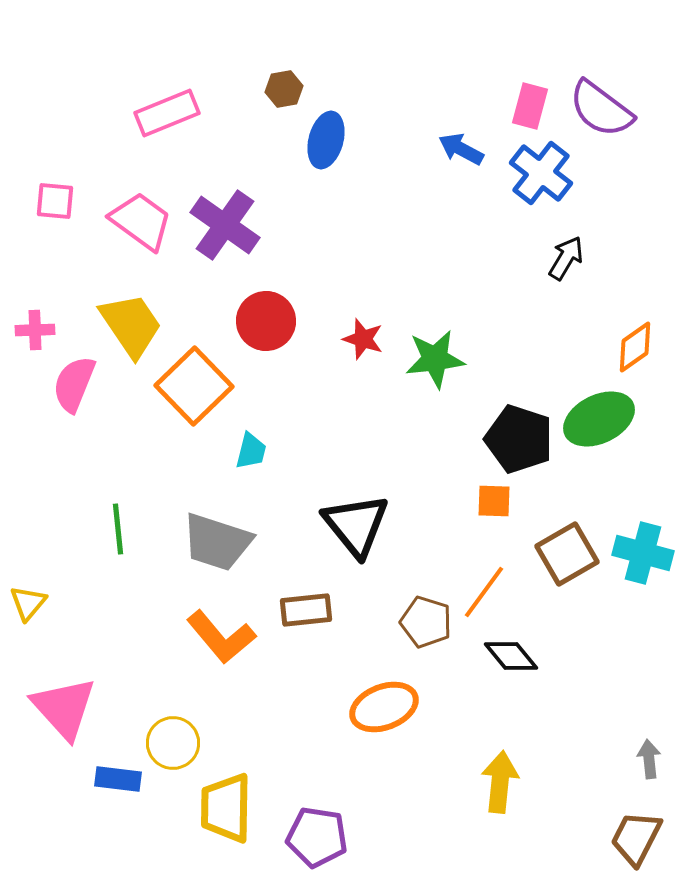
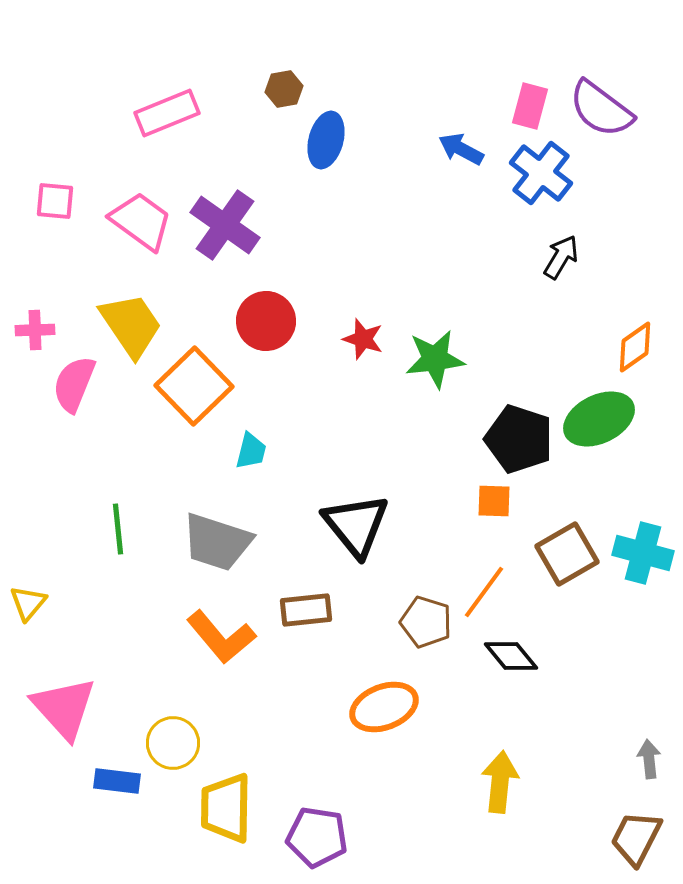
black arrow at (566, 258): moved 5 px left, 1 px up
blue rectangle at (118, 779): moved 1 px left, 2 px down
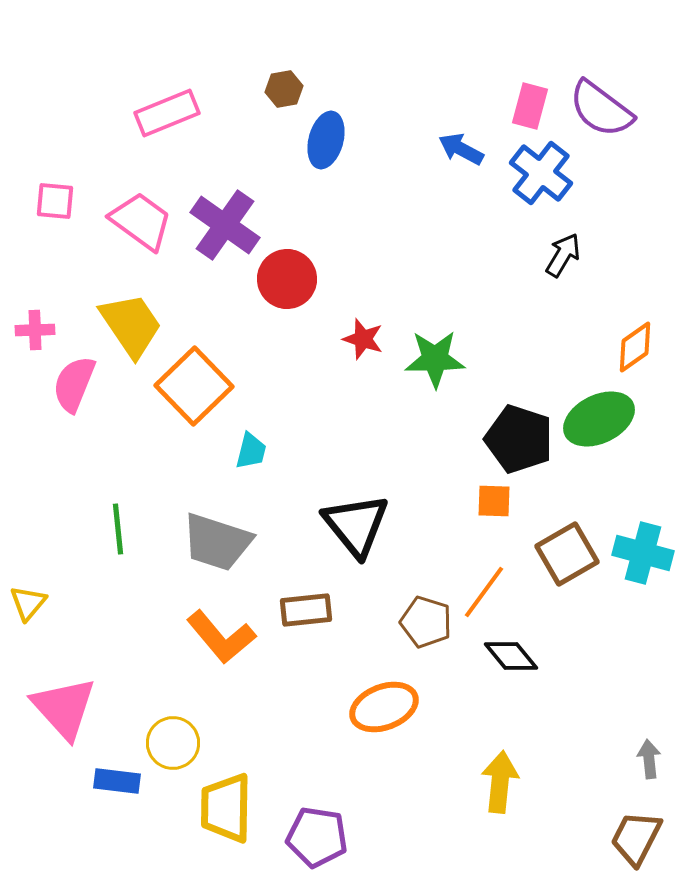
black arrow at (561, 257): moved 2 px right, 2 px up
red circle at (266, 321): moved 21 px right, 42 px up
green star at (435, 359): rotated 6 degrees clockwise
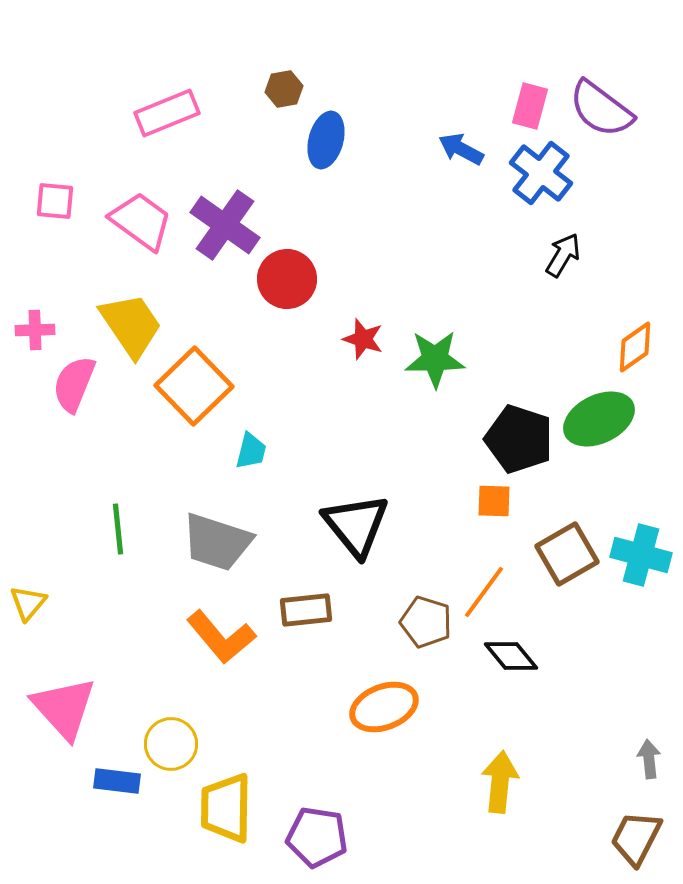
cyan cross at (643, 553): moved 2 px left, 2 px down
yellow circle at (173, 743): moved 2 px left, 1 px down
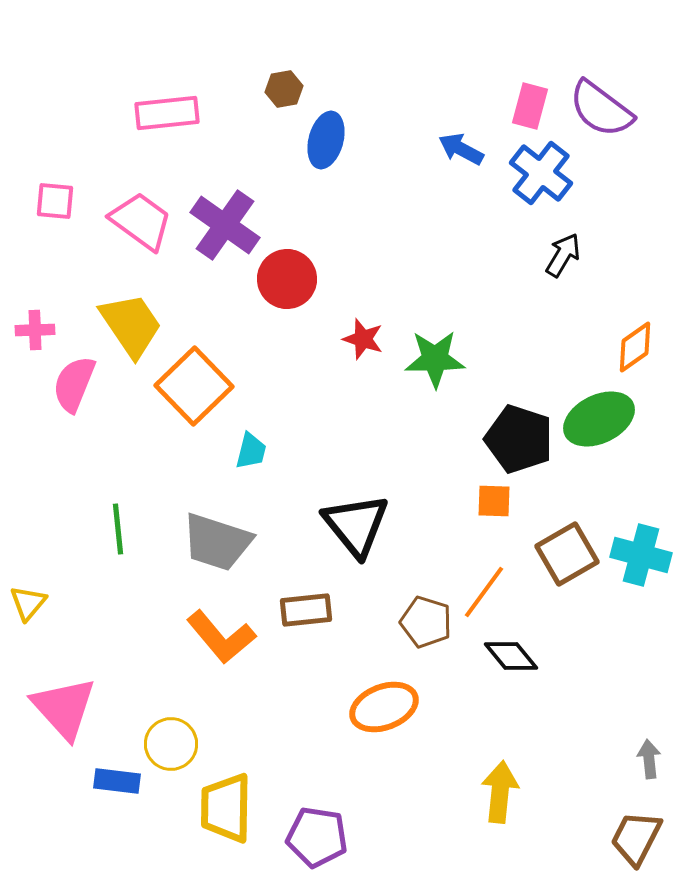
pink rectangle at (167, 113): rotated 16 degrees clockwise
yellow arrow at (500, 782): moved 10 px down
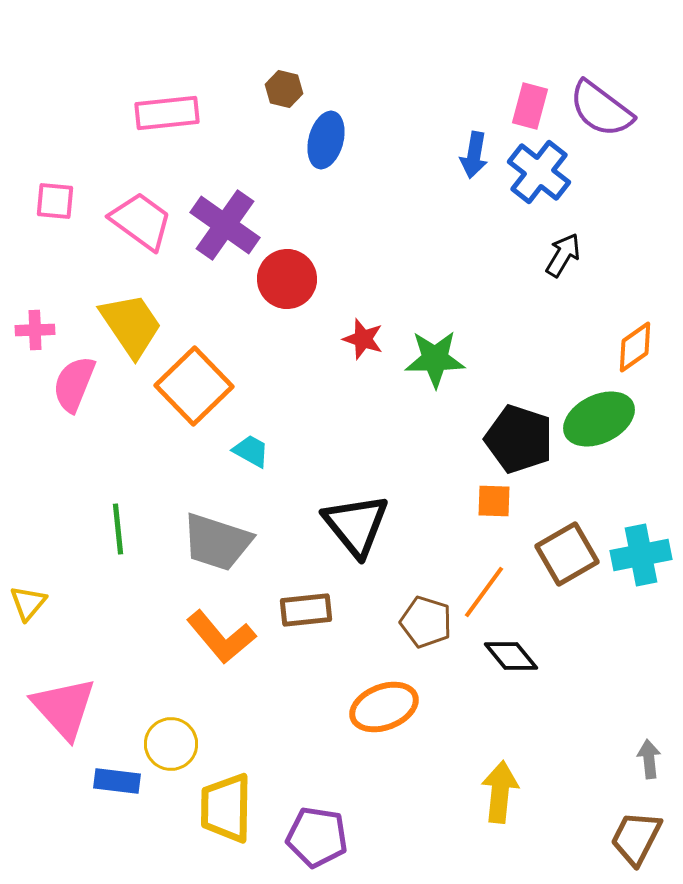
brown hexagon at (284, 89): rotated 24 degrees clockwise
blue arrow at (461, 149): moved 13 px right, 6 px down; rotated 108 degrees counterclockwise
blue cross at (541, 173): moved 2 px left, 1 px up
cyan trapezoid at (251, 451): rotated 75 degrees counterclockwise
cyan cross at (641, 555): rotated 26 degrees counterclockwise
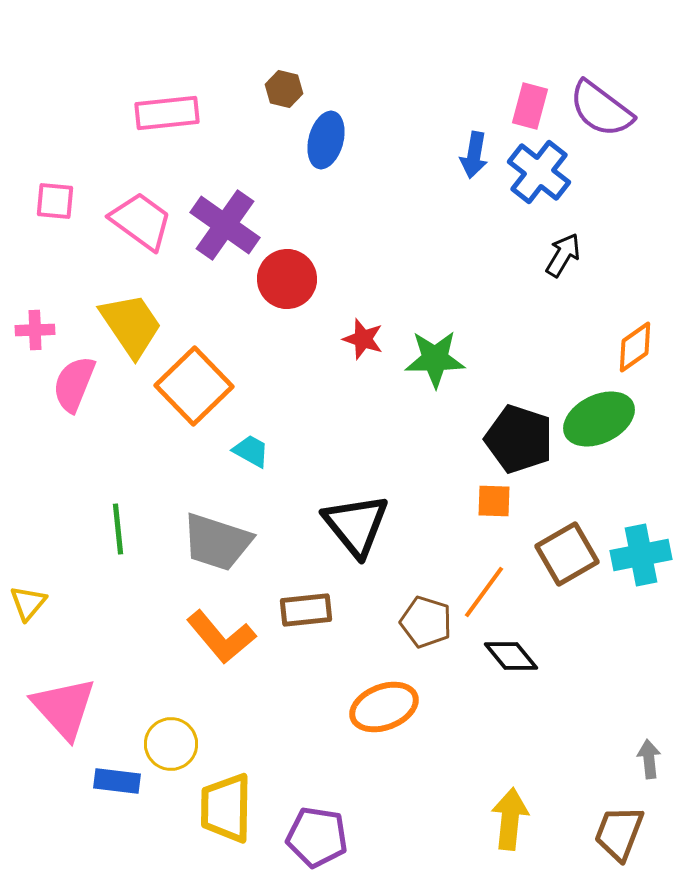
yellow arrow at (500, 792): moved 10 px right, 27 px down
brown trapezoid at (636, 838): moved 17 px left, 5 px up; rotated 6 degrees counterclockwise
